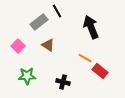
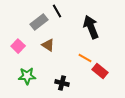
black cross: moved 1 px left, 1 px down
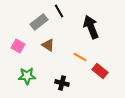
black line: moved 2 px right
pink square: rotated 16 degrees counterclockwise
orange line: moved 5 px left, 1 px up
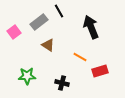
pink square: moved 4 px left, 14 px up; rotated 24 degrees clockwise
red rectangle: rotated 56 degrees counterclockwise
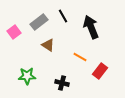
black line: moved 4 px right, 5 px down
red rectangle: rotated 35 degrees counterclockwise
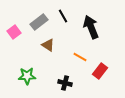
black cross: moved 3 px right
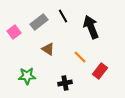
brown triangle: moved 4 px down
orange line: rotated 16 degrees clockwise
black cross: rotated 24 degrees counterclockwise
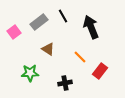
green star: moved 3 px right, 3 px up
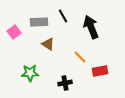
gray rectangle: rotated 36 degrees clockwise
brown triangle: moved 5 px up
red rectangle: rotated 42 degrees clockwise
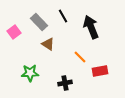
gray rectangle: rotated 48 degrees clockwise
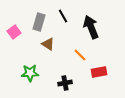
gray rectangle: rotated 60 degrees clockwise
orange line: moved 2 px up
red rectangle: moved 1 px left, 1 px down
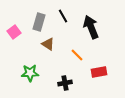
orange line: moved 3 px left
